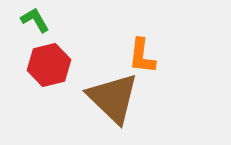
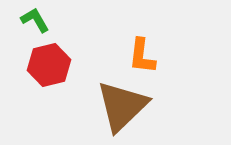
brown triangle: moved 9 px right, 8 px down; rotated 32 degrees clockwise
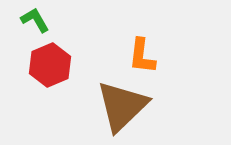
red hexagon: moved 1 px right; rotated 9 degrees counterclockwise
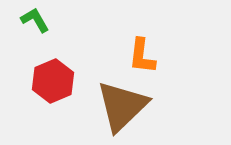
red hexagon: moved 3 px right, 16 px down
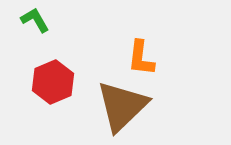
orange L-shape: moved 1 px left, 2 px down
red hexagon: moved 1 px down
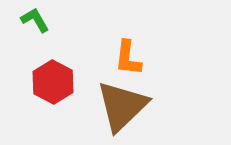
orange L-shape: moved 13 px left
red hexagon: rotated 9 degrees counterclockwise
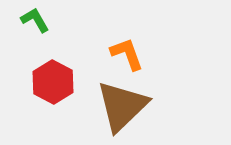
orange L-shape: moved 1 px left, 4 px up; rotated 153 degrees clockwise
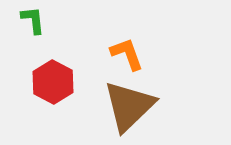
green L-shape: moved 2 px left; rotated 24 degrees clockwise
brown triangle: moved 7 px right
